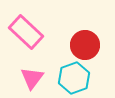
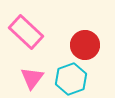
cyan hexagon: moved 3 px left, 1 px down
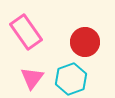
pink rectangle: rotated 12 degrees clockwise
red circle: moved 3 px up
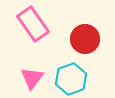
pink rectangle: moved 7 px right, 8 px up
red circle: moved 3 px up
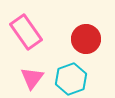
pink rectangle: moved 7 px left, 8 px down
red circle: moved 1 px right
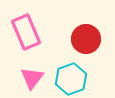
pink rectangle: rotated 12 degrees clockwise
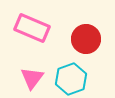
pink rectangle: moved 6 px right, 4 px up; rotated 44 degrees counterclockwise
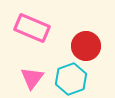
red circle: moved 7 px down
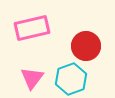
pink rectangle: rotated 36 degrees counterclockwise
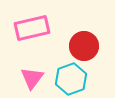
red circle: moved 2 px left
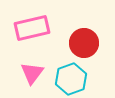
red circle: moved 3 px up
pink triangle: moved 5 px up
